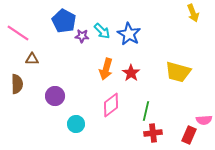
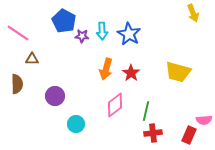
cyan arrow: rotated 42 degrees clockwise
pink diamond: moved 4 px right
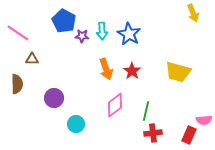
orange arrow: rotated 35 degrees counterclockwise
red star: moved 1 px right, 2 px up
purple circle: moved 1 px left, 2 px down
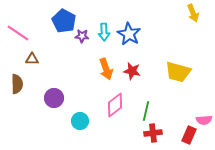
cyan arrow: moved 2 px right, 1 px down
red star: rotated 24 degrees counterclockwise
cyan circle: moved 4 px right, 3 px up
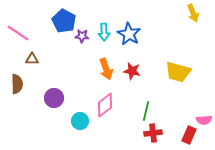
pink diamond: moved 10 px left
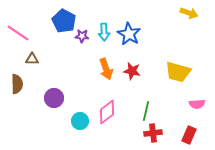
yellow arrow: moved 4 px left; rotated 48 degrees counterclockwise
pink diamond: moved 2 px right, 7 px down
pink semicircle: moved 7 px left, 16 px up
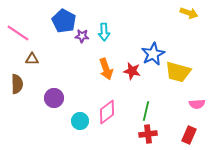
blue star: moved 24 px right, 20 px down; rotated 15 degrees clockwise
red cross: moved 5 px left, 1 px down
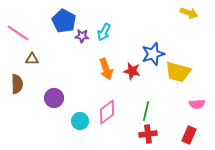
cyan arrow: rotated 30 degrees clockwise
blue star: rotated 10 degrees clockwise
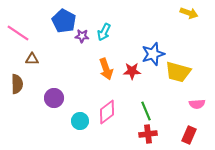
red star: rotated 12 degrees counterclockwise
green line: rotated 36 degrees counterclockwise
